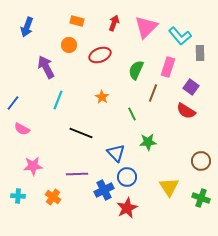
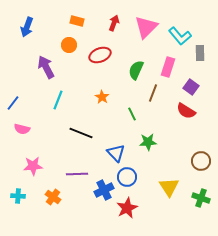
pink semicircle: rotated 14 degrees counterclockwise
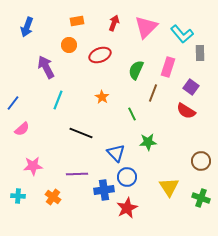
orange rectangle: rotated 24 degrees counterclockwise
cyan L-shape: moved 2 px right, 2 px up
pink semicircle: rotated 56 degrees counterclockwise
blue cross: rotated 18 degrees clockwise
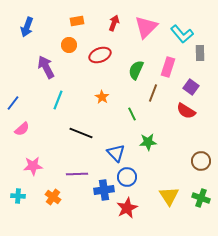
yellow triangle: moved 9 px down
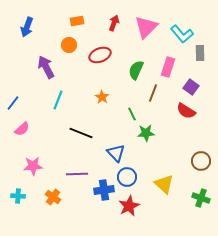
green star: moved 2 px left, 9 px up
yellow triangle: moved 5 px left, 12 px up; rotated 15 degrees counterclockwise
red star: moved 2 px right, 2 px up
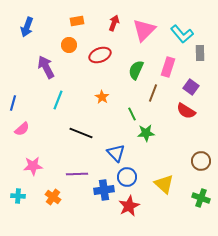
pink triangle: moved 2 px left, 3 px down
blue line: rotated 21 degrees counterclockwise
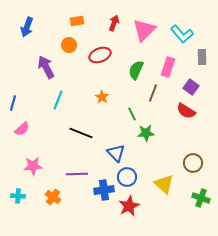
gray rectangle: moved 2 px right, 4 px down
brown circle: moved 8 px left, 2 px down
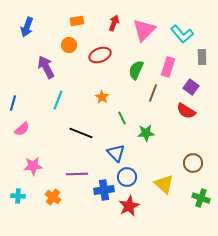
green line: moved 10 px left, 4 px down
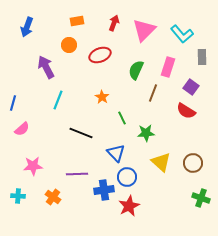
yellow triangle: moved 3 px left, 22 px up
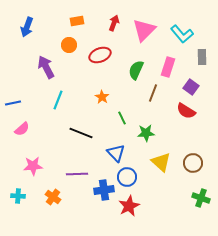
blue line: rotated 63 degrees clockwise
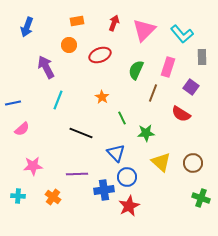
red semicircle: moved 5 px left, 3 px down
